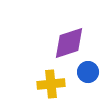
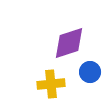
blue circle: moved 2 px right
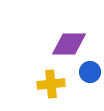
purple diamond: moved 1 px down; rotated 18 degrees clockwise
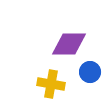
yellow cross: rotated 16 degrees clockwise
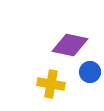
purple diamond: moved 1 px right, 1 px down; rotated 12 degrees clockwise
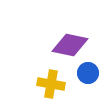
blue circle: moved 2 px left, 1 px down
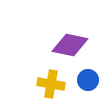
blue circle: moved 7 px down
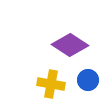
purple diamond: rotated 21 degrees clockwise
